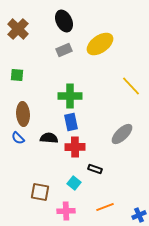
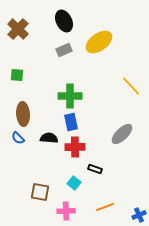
yellow ellipse: moved 1 px left, 2 px up
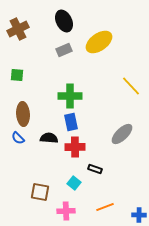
brown cross: rotated 20 degrees clockwise
blue cross: rotated 24 degrees clockwise
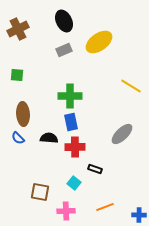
yellow line: rotated 15 degrees counterclockwise
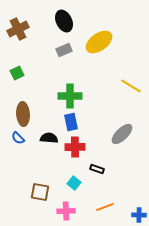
green square: moved 2 px up; rotated 32 degrees counterclockwise
black rectangle: moved 2 px right
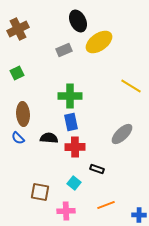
black ellipse: moved 14 px right
orange line: moved 1 px right, 2 px up
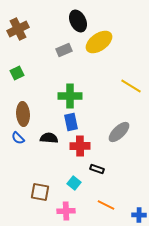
gray ellipse: moved 3 px left, 2 px up
red cross: moved 5 px right, 1 px up
orange line: rotated 48 degrees clockwise
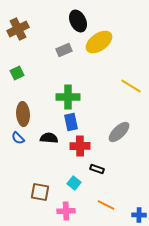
green cross: moved 2 px left, 1 px down
